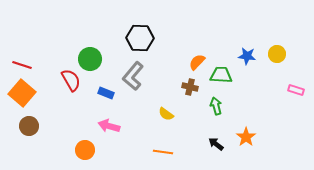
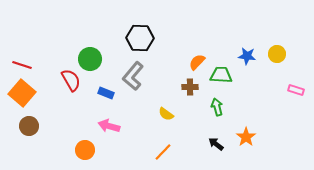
brown cross: rotated 14 degrees counterclockwise
green arrow: moved 1 px right, 1 px down
orange line: rotated 54 degrees counterclockwise
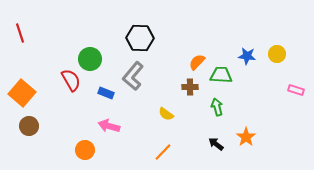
red line: moved 2 px left, 32 px up; rotated 54 degrees clockwise
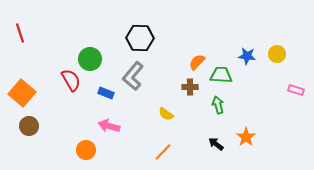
green arrow: moved 1 px right, 2 px up
orange circle: moved 1 px right
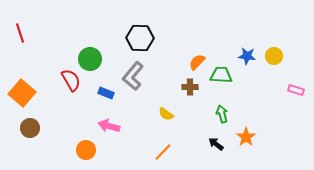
yellow circle: moved 3 px left, 2 px down
green arrow: moved 4 px right, 9 px down
brown circle: moved 1 px right, 2 px down
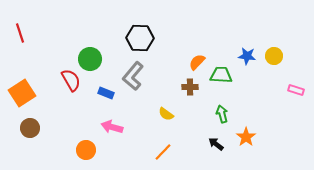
orange square: rotated 16 degrees clockwise
pink arrow: moved 3 px right, 1 px down
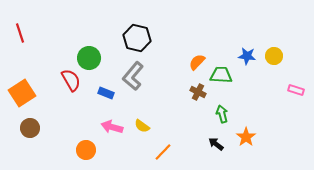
black hexagon: moved 3 px left; rotated 12 degrees clockwise
green circle: moved 1 px left, 1 px up
brown cross: moved 8 px right, 5 px down; rotated 28 degrees clockwise
yellow semicircle: moved 24 px left, 12 px down
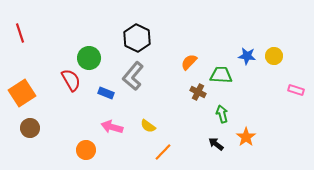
black hexagon: rotated 12 degrees clockwise
orange semicircle: moved 8 px left
yellow semicircle: moved 6 px right
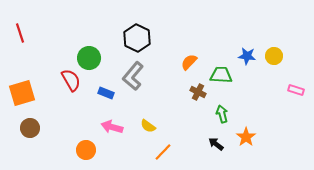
orange square: rotated 16 degrees clockwise
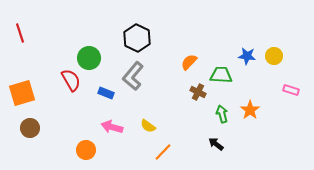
pink rectangle: moved 5 px left
orange star: moved 4 px right, 27 px up
